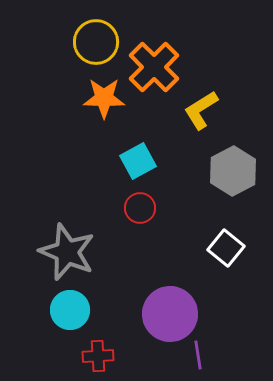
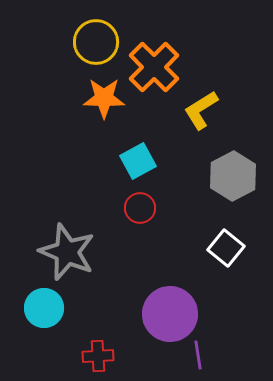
gray hexagon: moved 5 px down
cyan circle: moved 26 px left, 2 px up
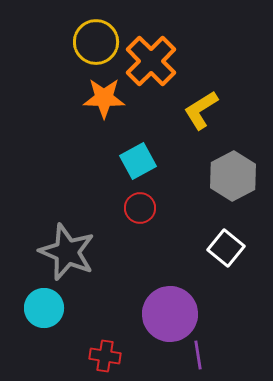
orange cross: moved 3 px left, 6 px up
red cross: moved 7 px right; rotated 12 degrees clockwise
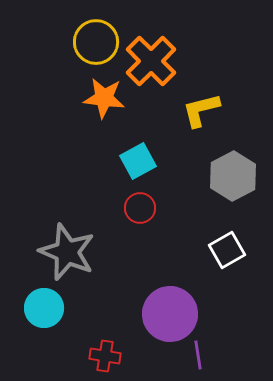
orange star: rotated 6 degrees clockwise
yellow L-shape: rotated 18 degrees clockwise
white square: moved 1 px right, 2 px down; rotated 21 degrees clockwise
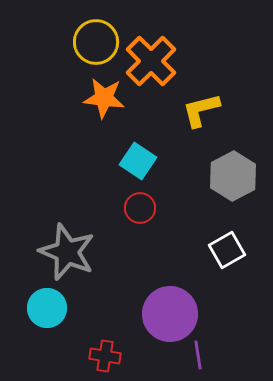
cyan square: rotated 27 degrees counterclockwise
cyan circle: moved 3 px right
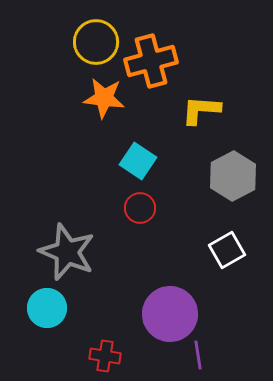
orange cross: rotated 30 degrees clockwise
yellow L-shape: rotated 18 degrees clockwise
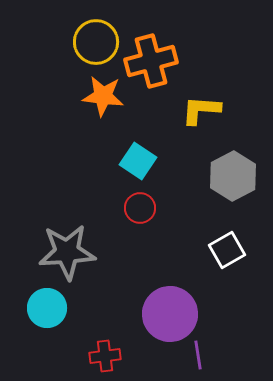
orange star: moved 1 px left, 2 px up
gray star: rotated 26 degrees counterclockwise
red cross: rotated 16 degrees counterclockwise
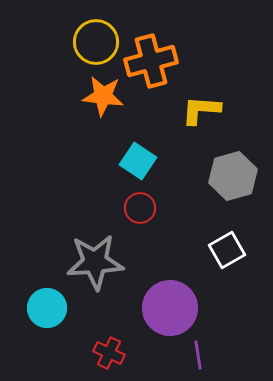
gray hexagon: rotated 12 degrees clockwise
gray star: moved 28 px right, 10 px down
purple circle: moved 6 px up
red cross: moved 4 px right, 3 px up; rotated 32 degrees clockwise
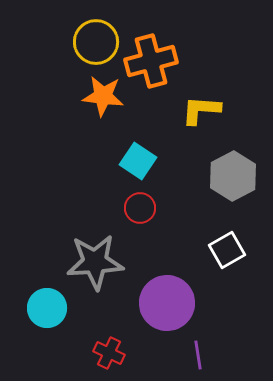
gray hexagon: rotated 12 degrees counterclockwise
purple circle: moved 3 px left, 5 px up
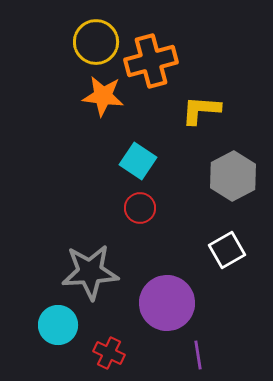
gray star: moved 5 px left, 10 px down
cyan circle: moved 11 px right, 17 px down
